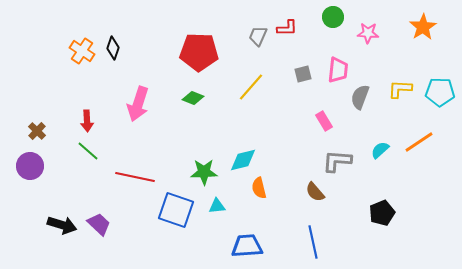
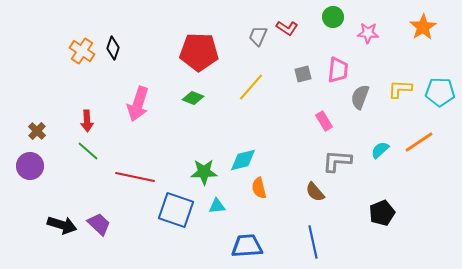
red L-shape: rotated 35 degrees clockwise
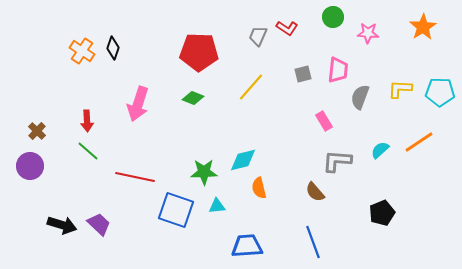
blue line: rotated 8 degrees counterclockwise
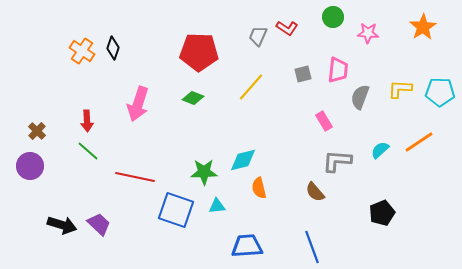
blue line: moved 1 px left, 5 px down
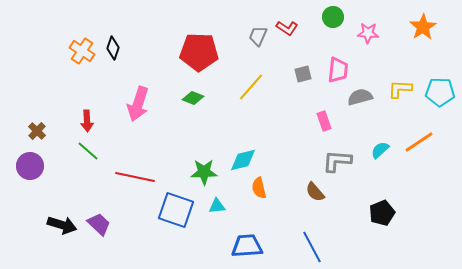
gray semicircle: rotated 55 degrees clockwise
pink rectangle: rotated 12 degrees clockwise
blue line: rotated 8 degrees counterclockwise
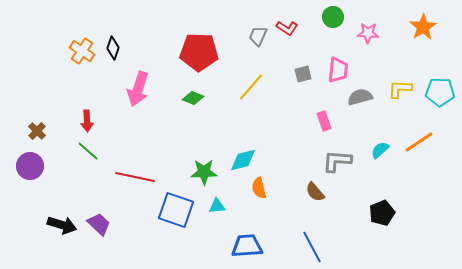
pink arrow: moved 15 px up
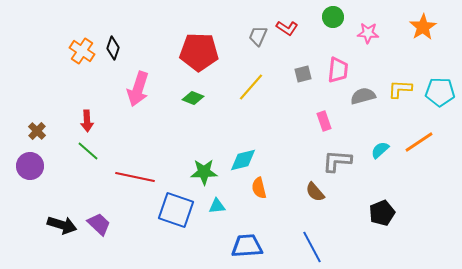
gray semicircle: moved 3 px right, 1 px up
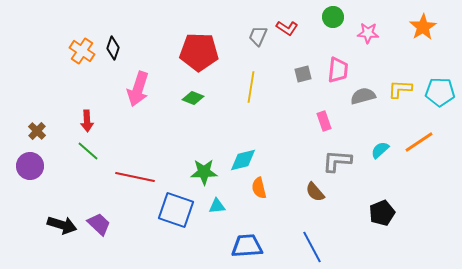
yellow line: rotated 32 degrees counterclockwise
